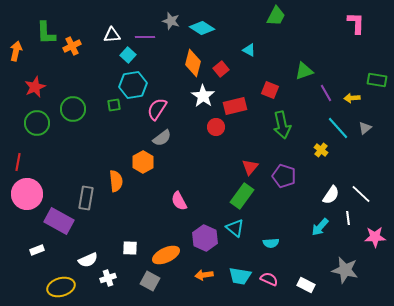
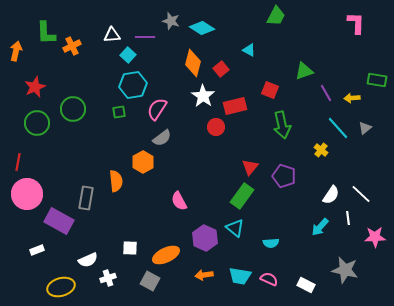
green square at (114, 105): moved 5 px right, 7 px down
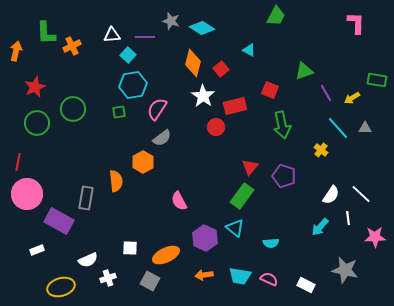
yellow arrow at (352, 98): rotated 28 degrees counterclockwise
gray triangle at (365, 128): rotated 40 degrees clockwise
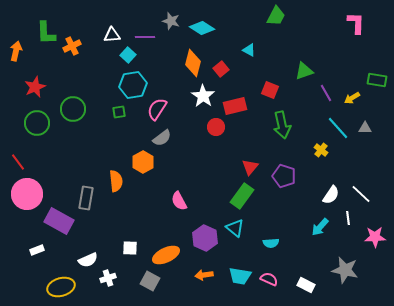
red line at (18, 162): rotated 48 degrees counterclockwise
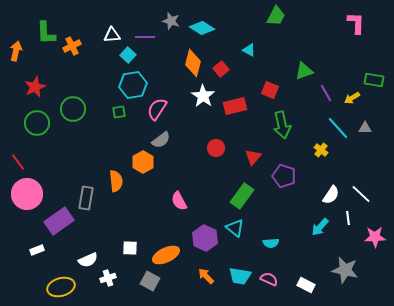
green rectangle at (377, 80): moved 3 px left
red circle at (216, 127): moved 21 px down
gray semicircle at (162, 138): moved 1 px left, 2 px down
red triangle at (250, 167): moved 3 px right, 10 px up
purple rectangle at (59, 221): rotated 64 degrees counterclockwise
orange arrow at (204, 275): moved 2 px right, 1 px down; rotated 54 degrees clockwise
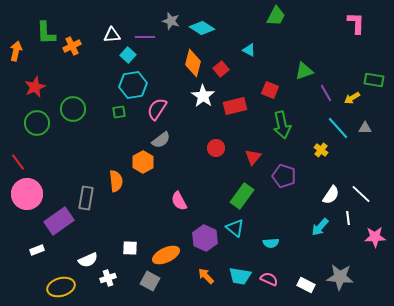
gray star at (345, 270): moved 5 px left, 7 px down; rotated 8 degrees counterclockwise
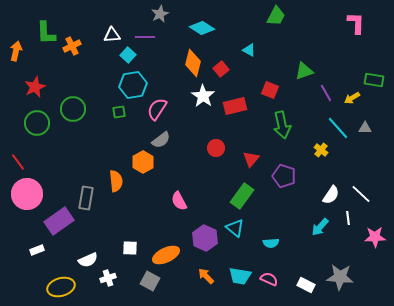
gray star at (171, 21): moved 11 px left, 7 px up; rotated 30 degrees clockwise
red triangle at (253, 157): moved 2 px left, 2 px down
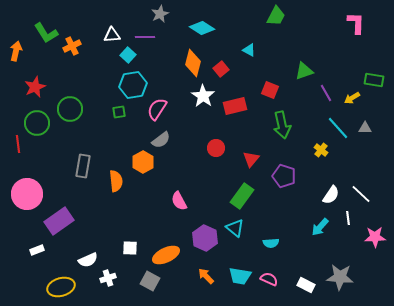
green L-shape at (46, 33): rotated 30 degrees counterclockwise
green circle at (73, 109): moved 3 px left
red line at (18, 162): moved 18 px up; rotated 30 degrees clockwise
gray rectangle at (86, 198): moved 3 px left, 32 px up
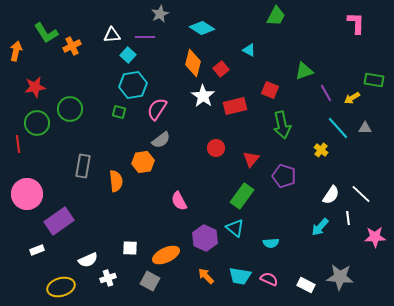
red star at (35, 87): rotated 15 degrees clockwise
green square at (119, 112): rotated 24 degrees clockwise
orange hexagon at (143, 162): rotated 20 degrees clockwise
